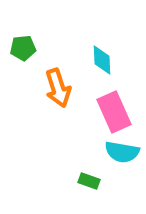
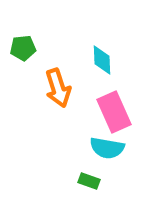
cyan semicircle: moved 15 px left, 4 px up
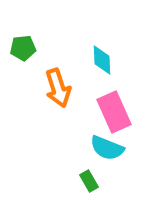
cyan semicircle: rotated 12 degrees clockwise
green rectangle: rotated 40 degrees clockwise
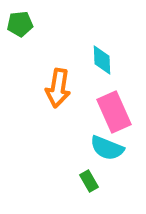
green pentagon: moved 3 px left, 24 px up
orange arrow: rotated 27 degrees clockwise
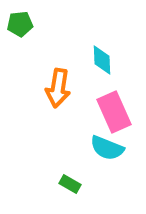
green rectangle: moved 19 px left, 3 px down; rotated 30 degrees counterclockwise
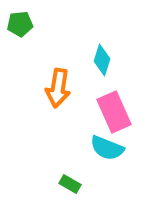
cyan diamond: rotated 20 degrees clockwise
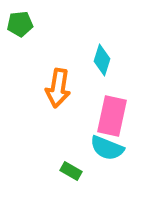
pink rectangle: moved 2 px left, 4 px down; rotated 36 degrees clockwise
green rectangle: moved 1 px right, 13 px up
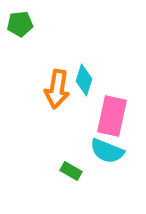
cyan diamond: moved 18 px left, 20 px down
orange arrow: moved 1 px left, 1 px down
cyan semicircle: moved 3 px down
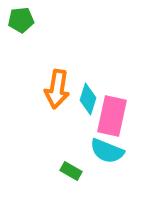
green pentagon: moved 1 px right, 4 px up
cyan diamond: moved 4 px right, 19 px down
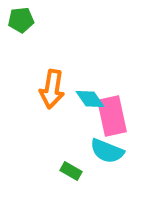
orange arrow: moved 5 px left
cyan diamond: moved 2 px right; rotated 52 degrees counterclockwise
pink rectangle: rotated 24 degrees counterclockwise
